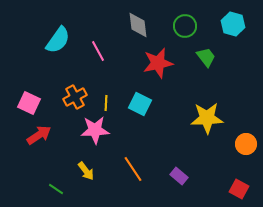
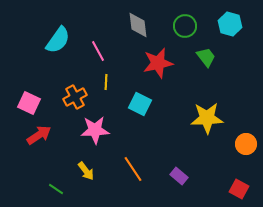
cyan hexagon: moved 3 px left
yellow line: moved 21 px up
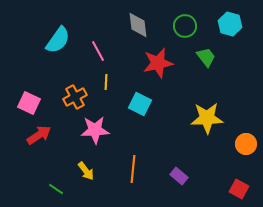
orange line: rotated 40 degrees clockwise
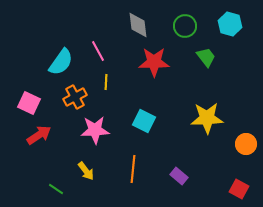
cyan semicircle: moved 3 px right, 22 px down
red star: moved 4 px left, 1 px up; rotated 12 degrees clockwise
cyan square: moved 4 px right, 17 px down
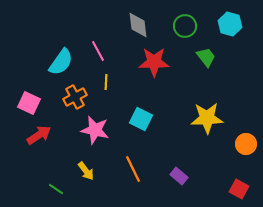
cyan square: moved 3 px left, 2 px up
pink star: rotated 16 degrees clockwise
orange line: rotated 32 degrees counterclockwise
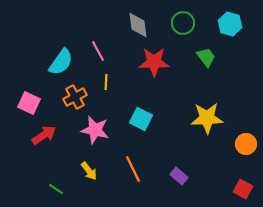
green circle: moved 2 px left, 3 px up
red arrow: moved 5 px right
yellow arrow: moved 3 px right
red square: moved 4 px right
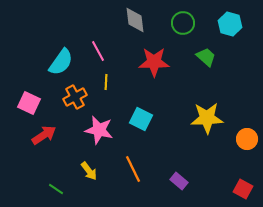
gray diamond: moved 3 px left, 5 px up
green trapezoid: rotated 10 degrees counterclockwise
pink star: moved 4 px right
orange circle: moved 1 px right, 5 px up
purple rectangle: moved 5 px down
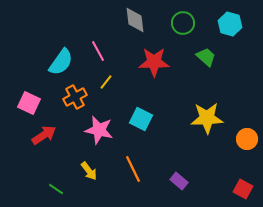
yellow line: rotated 35 degrees clockwise
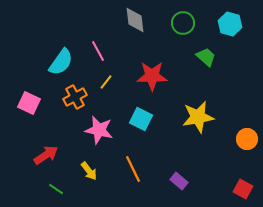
red star: moved 2 px left, 14 px down
yellow star: moved 9 px left, 1 px up; rotated 8 degrees counterclockwise
red arrow: moved 2 px right, 20 px down
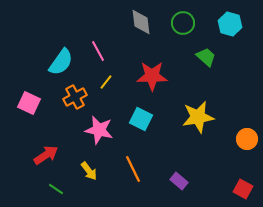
gray diamond: moved 6 px right, 2 px down
